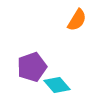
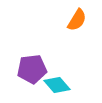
purple pentagon: moved 2 px down; rotated 12 degrees clockwise
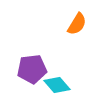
orange semicircle: moved 4 px down
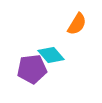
cyan diamond: moved 6 px left, 30 px up
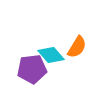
orange semicircle: moved 23 px down
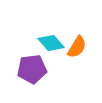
cyan diamond: moved 12 px up
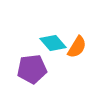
cyan diamond: moved 2 px right
